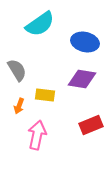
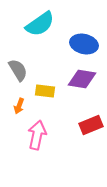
blue ellipse: moved 1 px left, 2 px down
gray semicircle: moved 1 px right
yellow rectangle: moved 4 px up
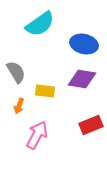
gray semicircle: moved 2 px left, 2 px down
pink arrow: rotated 16 degrees clockwise
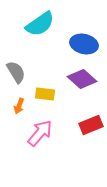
purple diamond: rotated 32 degrees clockwise
yellow rectangle: moved 3 px down
pink arrow: moved 3 px right, 2 px up; rotated 12 degrees clockwise
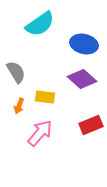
yellow rectangle: moved 3 px down
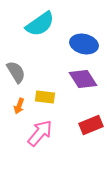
purple diamond: moved 1 px right; rotated 16 degrees clockwise
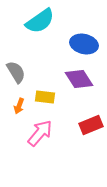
cyan semicircle: moved 3 px up
purple diamond: moved 4 px left
